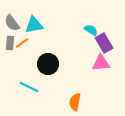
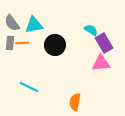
orange line: rotated 32 degrees clockwise
black circle: moved 7 px right, 19 px up
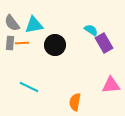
pink triangle: moved 10 px right, 22 px down
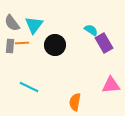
cyan triangle: rotated 42 degrees counterclockwise
gray rectangle: moved 3 px down
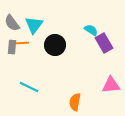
gray rectangle: moved 2 px right, 1 px down
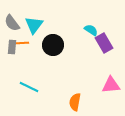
black circle: moved 2 px left
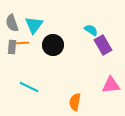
gray semicircle: rotated 18 degrees clockwise
purple rectangle: moved 1 px left, 2 px down
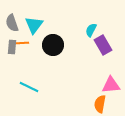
cyan semicircle: rotated 96 degrees counterclockwise
orange semicircle: moved 25 px right, 2 px down
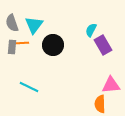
orange semicircle: rotated 12 degrees counterclockwise
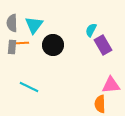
gray semicircle: rotated 18 degrees clockwise
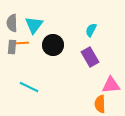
purple rectangle: moved 13 px left, 12 px down
